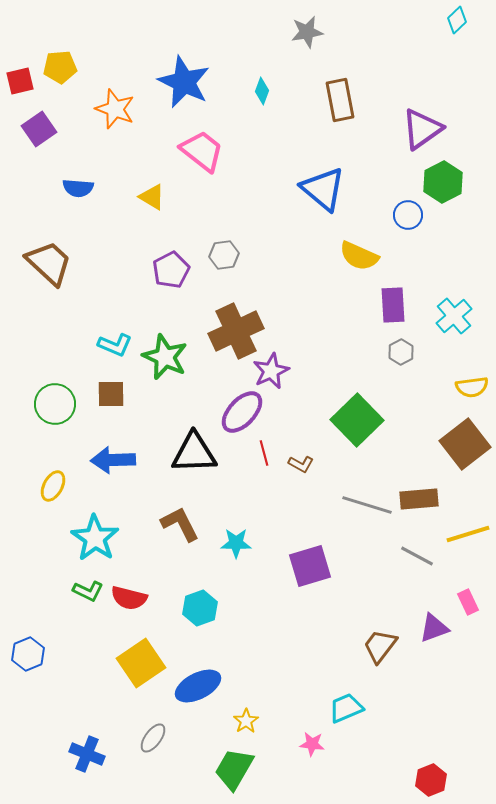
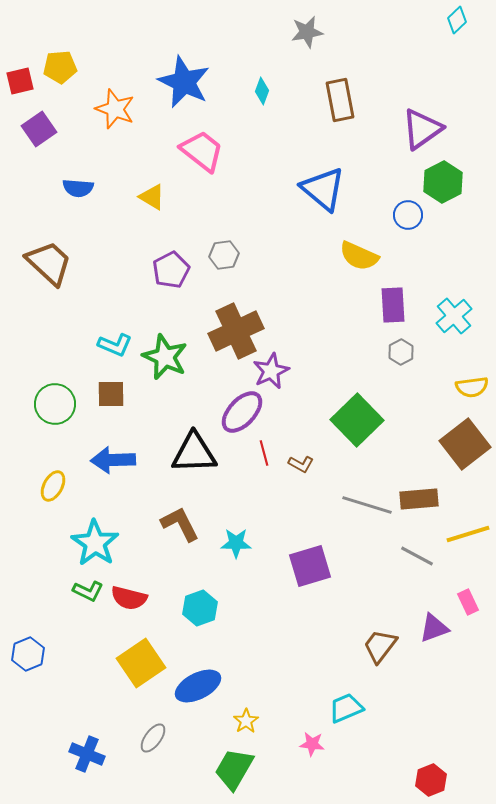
cyan star at (95, 538): moved 5 px down
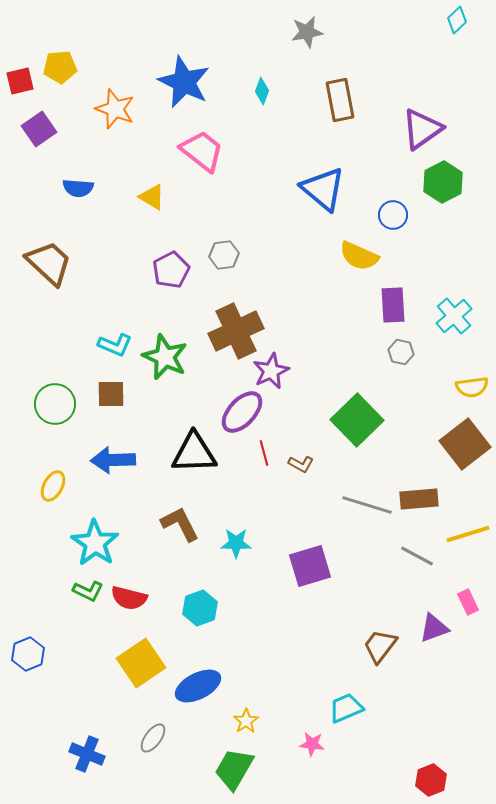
blue circle at (408, 215): moved 15 px left
gray hexagon at (401, 352): rotated 20 degrees counterclockwise
